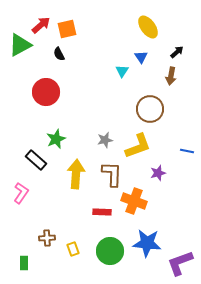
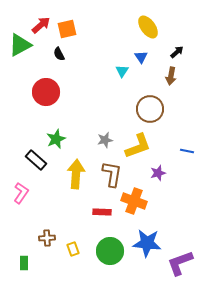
brown L-shape: rotated 8 degrees clockwise
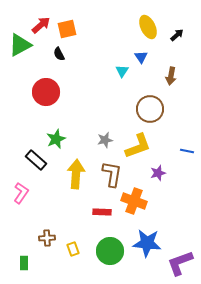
yellow ellipse: rotated 10 degrees clockwise
black arrow: moved 17 px up
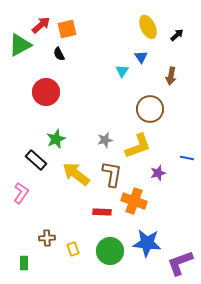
blue line: moved 7 px down
yellow arrow: rotated 56 degrees counterclockwise
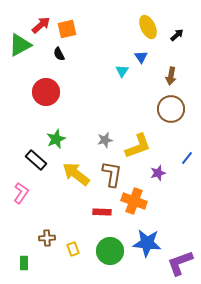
brown circle: moved 21 px right
blue line: rotated 64 degrees counterclockwise
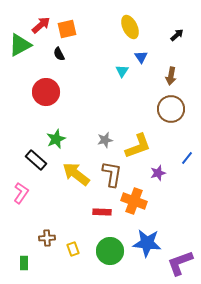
yellow ellipse: moved 18 px left
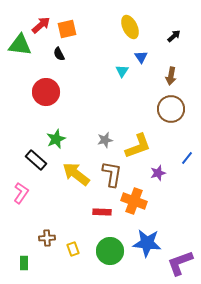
black arrow: moved 3 px left, 1 px down
green triangle: rotated 35 degrees clockwise
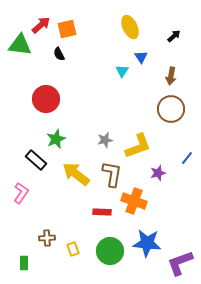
red circle: moved 7 px down
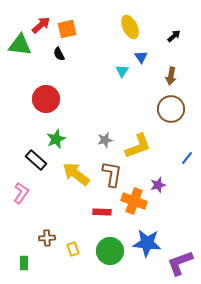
purple star: moved 12 px down
